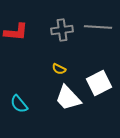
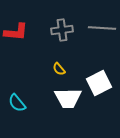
gray line: moved 4 px right, 1 px down
yellow semicircle: rotated 24 degrees clockwise
white trapezoid: rotated 48 degrees counterclockwise
cyan semicircle: moved 2 px left, 1 px up
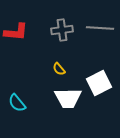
gray line: moved 2 px left
